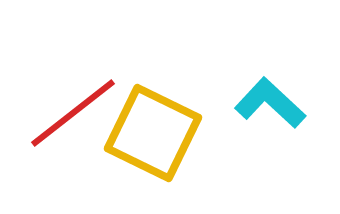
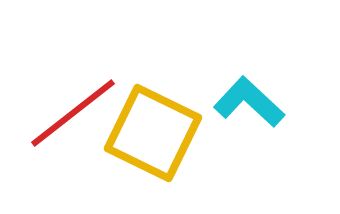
cyan L-shape: moved 21 px left, 1 px up
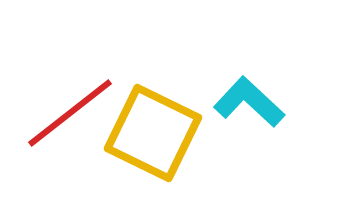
red line: moved 3 px left
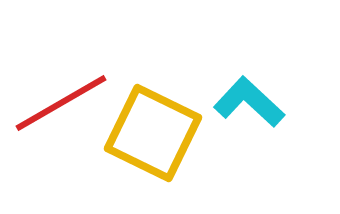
red line: moved 9 px left, 10 px up; rotated 8 degrees clockwise
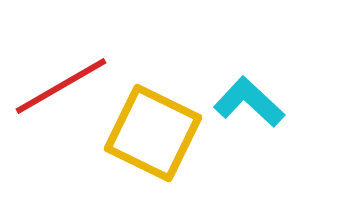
red line: moved 17 px up
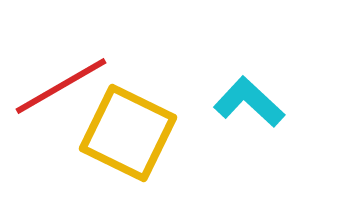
yellow square: moved 25 px left
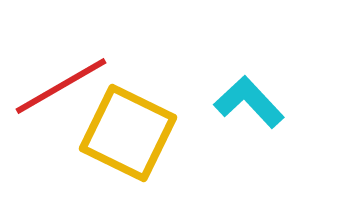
cyan L-shape: rotated 4 degrees clockwise
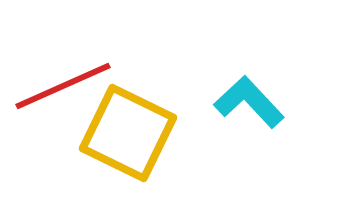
red line: moved 2 px right; rotated 6 degrees clockwise
